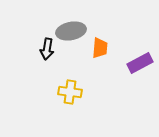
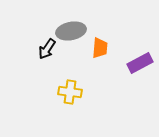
black arrow: rotated 25 degrees clockwise
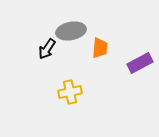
yellow cross: rotated 20 degrees counterclockwise
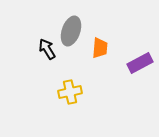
gray ellipse: rotated 60 degrees counterclockwise
black arrow: rotated 115 degrees clockwise
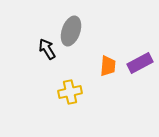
orange trapezoid: moved 8 px right, 18 px down
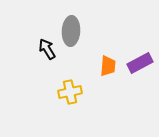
gray ellipse: rotated 16 degrees counterclockwise
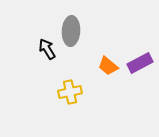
orange trapezoid: rotated 125 degrees clockwise
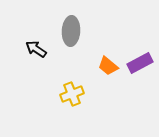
black arrow: moved 11 px left; rotated 25 degrees counterclockwise
yellow cross: moved 2 px right, 2 px down; rotated 10 degrees counterclockwise
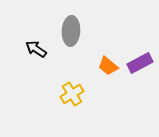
yellow cross: rotated 10 degrees counterclockwise
